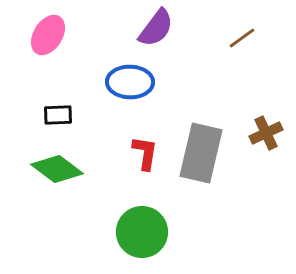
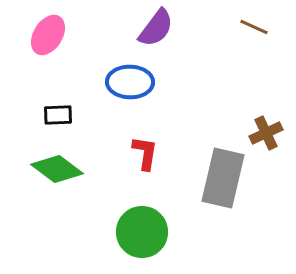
brown line: moved 12 px right, 11 px up; rotated 60 degrees clockwise
gray rectangle: moved 22 px right, 25 px down
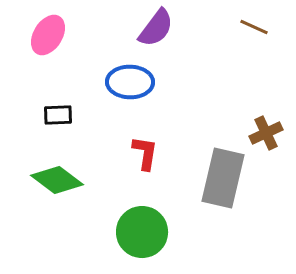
green diamond: moved 11 px down
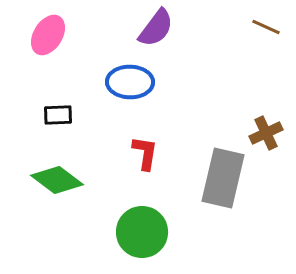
brown line: moved 12 px right
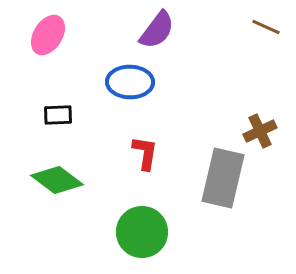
purple semicircle: moved 1 px right, 2 px down
brown cross: moved 6 px left, 2 px up
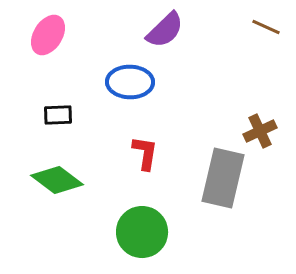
purple semicircle: moved 8 px right; rotated 9 degrees clockwise
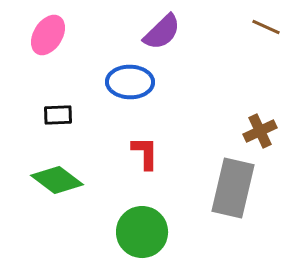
purple semicircle: moved 3 px left, 2 px down
red L-shape: rotated 9 degrees counterclockwise
gray rectangle: moved 10 px right, 10 px down
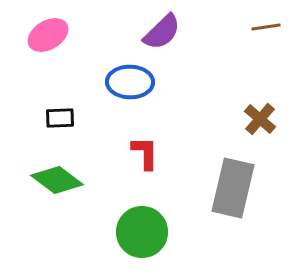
brown line: rotated 32 degrees counterclockwise
pink ellipse: rotated 27 degrees clockwise
black rectangle: moved 2 px right, 3 px down
brown cross: moved 12 px up; rotated 24 degrees counterclockwise
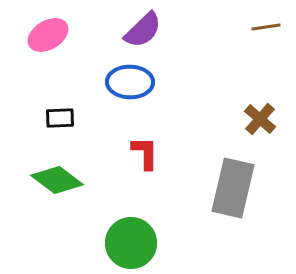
purple semicircle: moved 19 px left, 2 px up
green circle: moved 11 px left, 11 px down
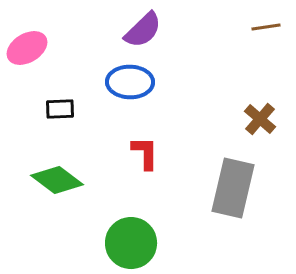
pink ellipse: moved 21 px left, 13 px down
black rectangle: moved 9 px up
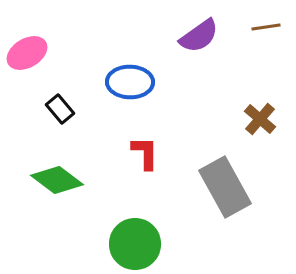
purple semicircle: moved 56 px right, 6 px down; rotated 9 degrees clockwise
pink ellipse: moved 5 px down
black rectangle: rotated 52 degrees clockwise
gray rectangle: moved 8 px left, 1 px up; rotated 42 degrees counterclockwise
green circle: moved 4 px right, 1 px down
